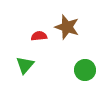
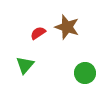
red semicircle: moved 1 px left, 3 px up; rotated 28 degrees counterclockwise
green circle: moved 3 px down
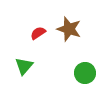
brown star: moved 2 px right, 2 px down
green triangle: moved 1 px left, 1 px down
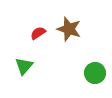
green circle: moved 10 px right
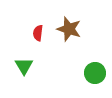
red semicircle: rotated 49 degrees counterclockwise
green triangle: rotated 12 degrees counterclockwise
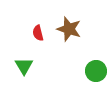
red semicircle: rotated 21 degrees counterclockwise
green circle: moved 1 px right, 2 px up
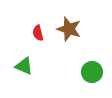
green triangle: rotated 36 degrees counterclockwise
green circle: moved 4 px left, 1 px down
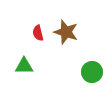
brown star: moved 3 px left, 3 px down
green triangle: rotated 24 degrees counterclockwise
